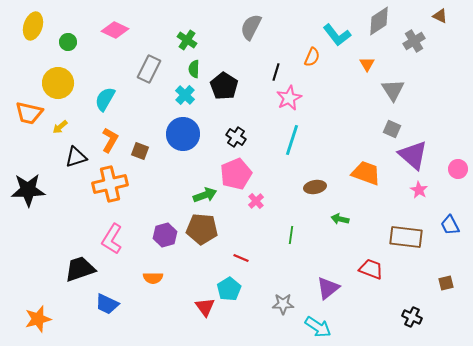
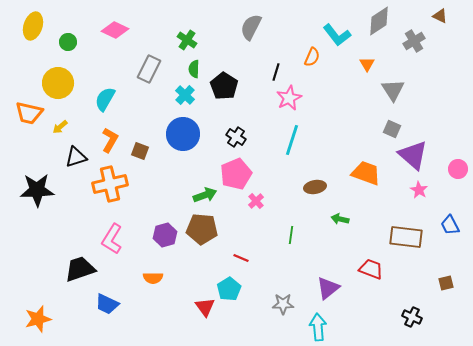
black star at (28, 190): moved 9 px right
cyan arrow at (318, 327): rotated 128 degrees counterclockwise
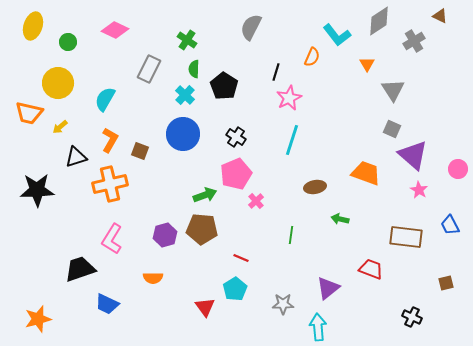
cyan pentagon at (229, 289): moved 6 px right
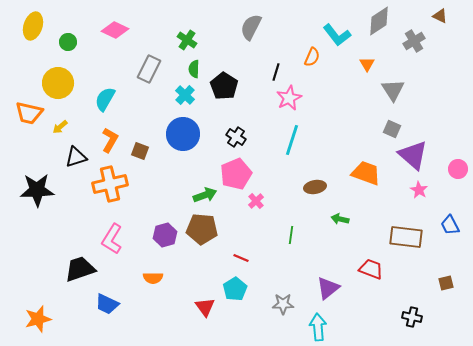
black cross at (412, 317): rotated 12 degrees counterclockwise
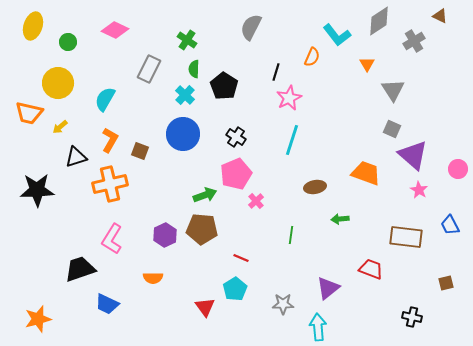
green arrow at (340, 219): rotated 18 degrees counterclockwise
purple hexagon at (165, 235): rotated 10 degrees counterclockwise
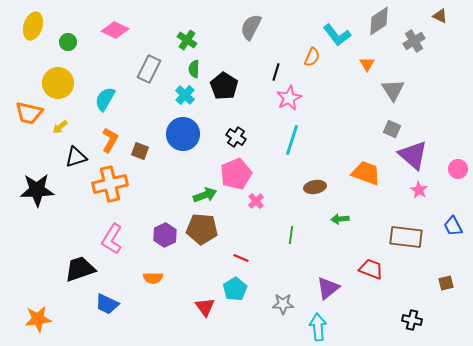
blue trapezoid at (450, 225): moved 3 px right, 1 px down
black cross at (412, 317): moved 3 px down
orange star at (38, 319): rotated 8 degrees clockwise
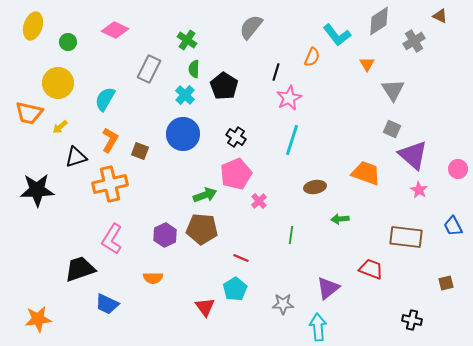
gray semicircle at (251, 27): rotated 12 degrees clockwise
pink cross at (256, 201): moved 3 px right
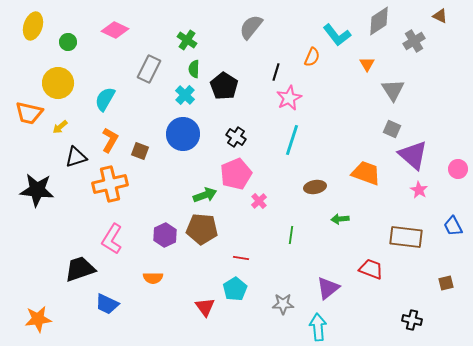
black star at (37, 190): rotated 8 degrees clockwise
red line at (241, 258): rotated 14 degrees counterclockwise
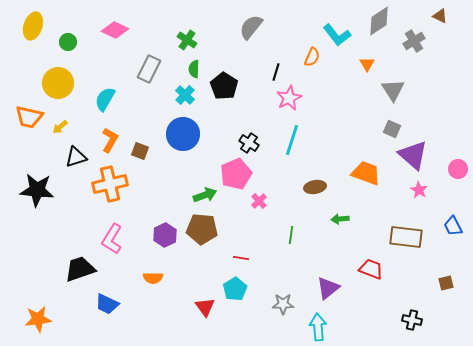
orange trapezoid at (29, 113): moved 4 px down
black cross at (236, 137): moved 13 px right, 6 px down
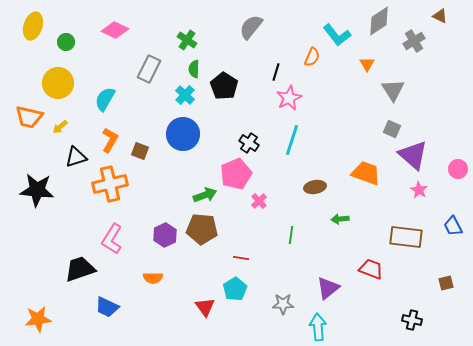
green circle at (68, 42): moved 2 px left
blue trapezoid at (107, 304): moved 3 px down
